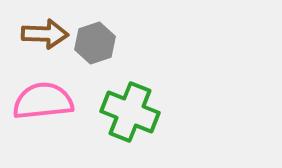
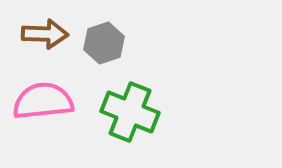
gray hexagon: moved 9 px right
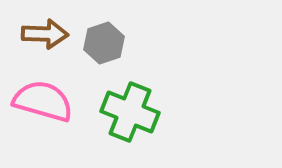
pink semicircle: rotated 22 degrees clockwise
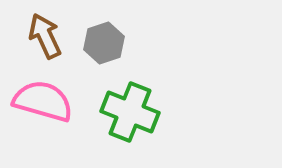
brown arrow: moved 2 px down; rotated 117 degrees counterclockwise
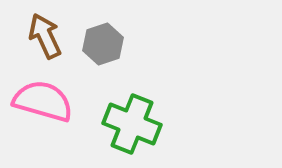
gray hexagon: moved 1 px left, 1 px down
green cross: moved 2 px right, 12 px down
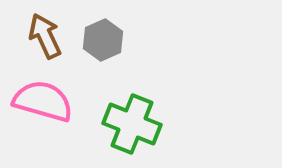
gray hexagon: moved 4 px up; rotated 6 degrees counterclockwise
